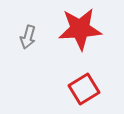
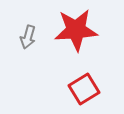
red star: moved 4 px left, 1 px down
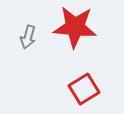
red star: moved 1 px left, 3 px up; rotated 9 degrees clockwise
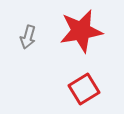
red star: moved 6 px right, 4 px down; rotated 15 degrees counterclockwise
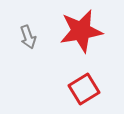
gray arrow: rotated 35 degrees counterclockwise
